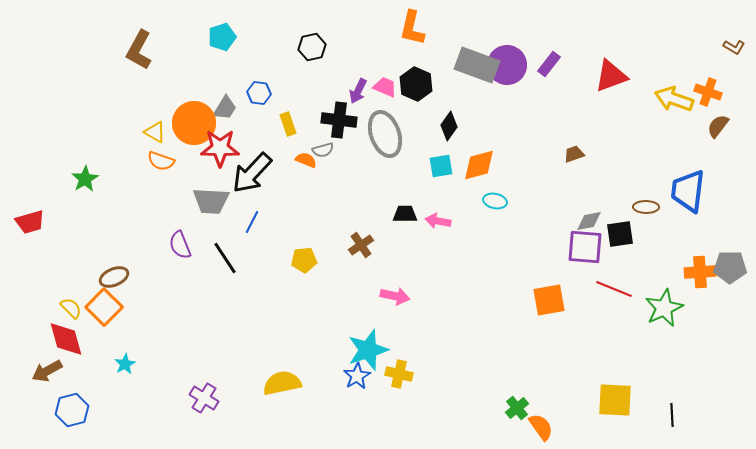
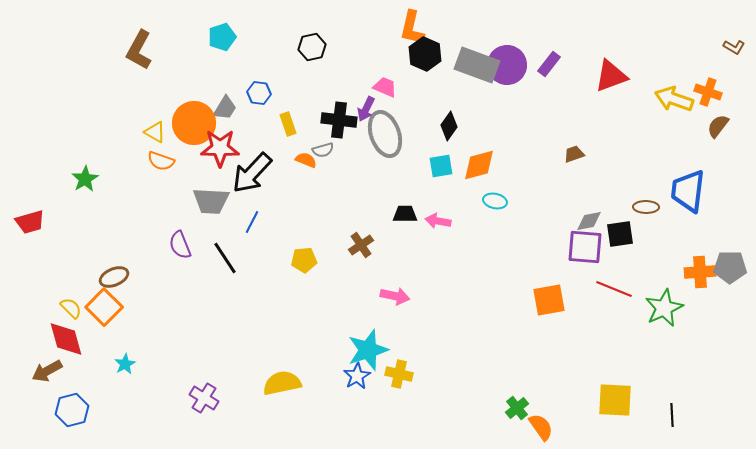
black hexagon at (416, 84): moved 9 px right, 30 px up
purple arrow at (358, 91): moved 8 px right, 18 px down
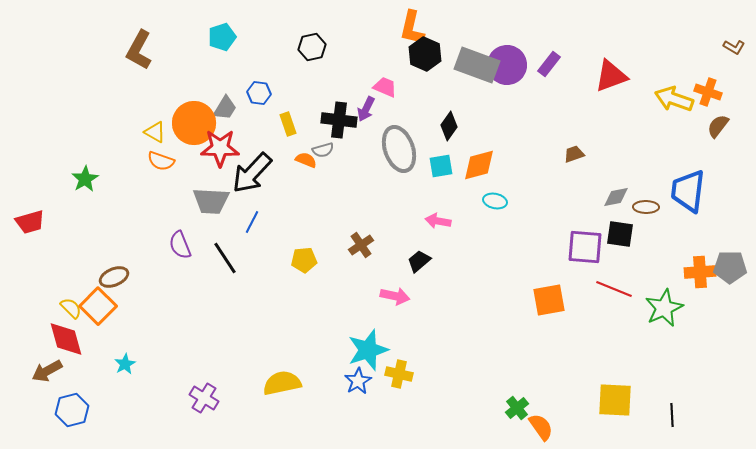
gray ellipse at (385, 134): moved 14 px right, 15 px down
black trapezoid at (405, 214): moved 14 px right, 47 px down; rotated 40 degrees counterclockwise
gray diamond at (589, 221): moved 27 px right, 24 px up
black square at (620, 234): rotated 16 degrees clockwise
orange square at (104, 307): moved 6 px left, 1 px up
blue star at (357, 376): moved 1 px right, 5 px down
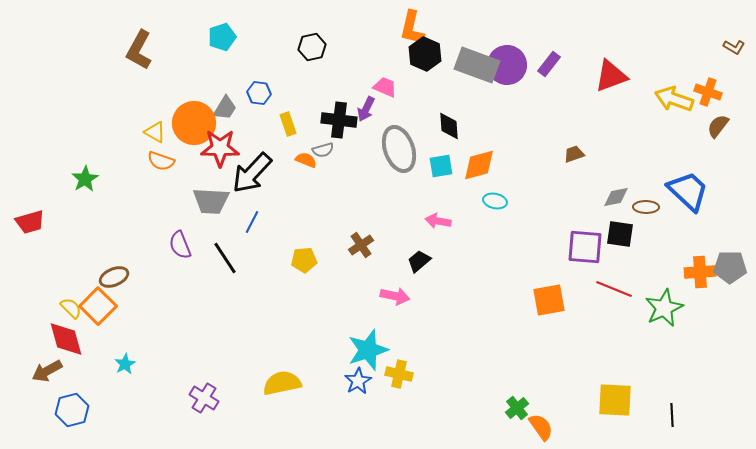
black diamond at (449, 126): rotated 40 degrees counterclockwise
blue trapezoid at (688, 191): rotated 126 degrees clockwise
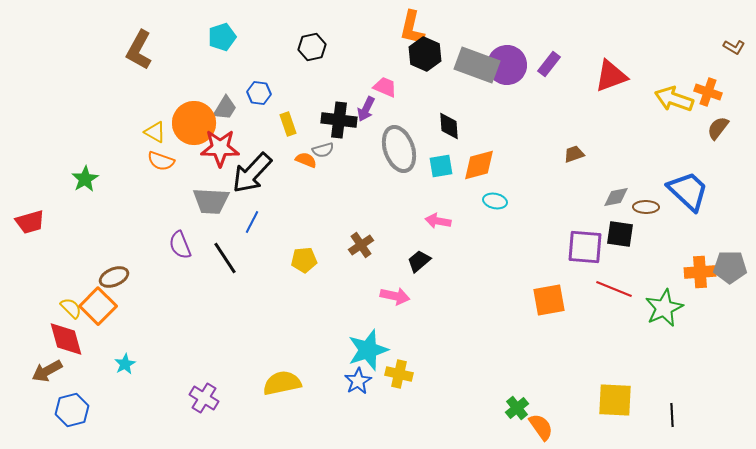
brown semicircle at (718, 126): moved 2 px down
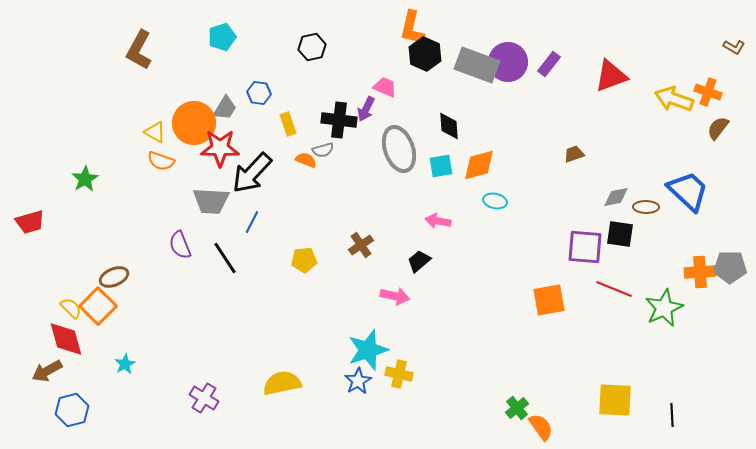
purple circle at (507, 65): moved 1 px right, 3 px up
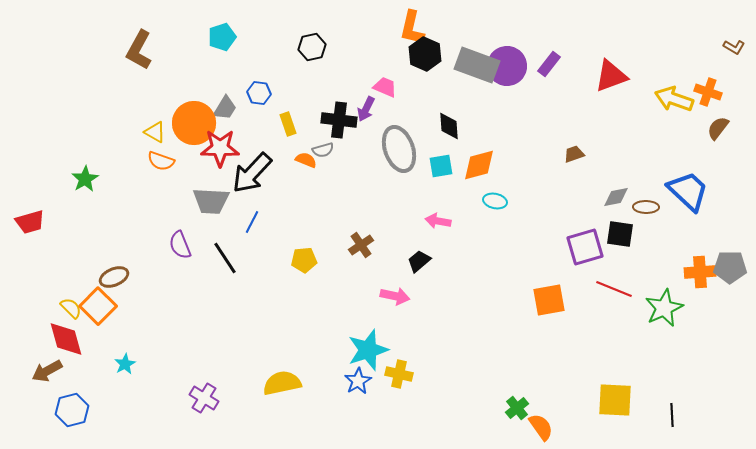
purple circle at (508, 62): moved 1 px left, 4 px down
purple square at (585, 247): rotated 21 degrees counterclockwise
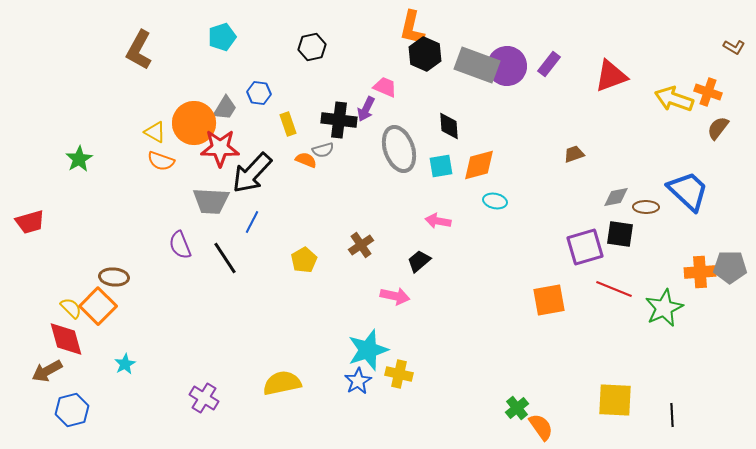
green star at (85, 179): moved 6 px left, 20 px up
yellow pentagon at (304, 260): rotated 25 degrees counterclockwise
brown ellipse at (114, 277): rotated 28 degrees clockwise
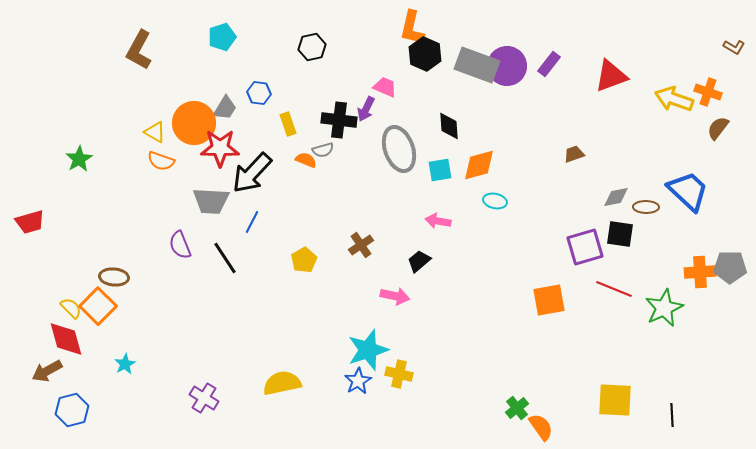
cyan square at (441, 166): moved 1 px left, 4 px down
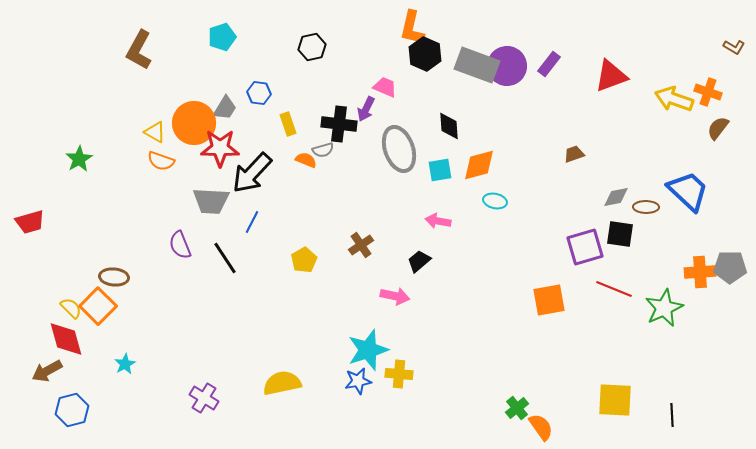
black cross at (339, 120): moved 4 px down
yellow cross at (399, 374): rotated 8 degrees counterclockwise
blue star at (358, 381): rotated 20 degrees clockwise
